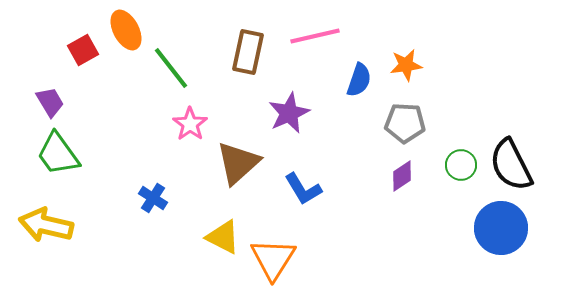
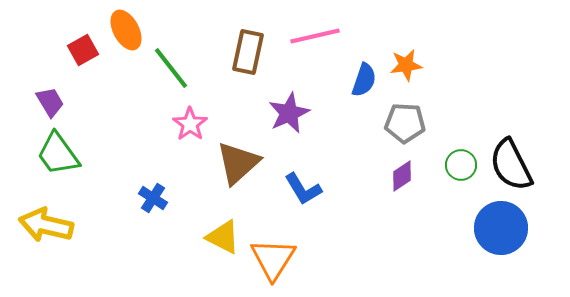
blue semicircle: moved 5 px right
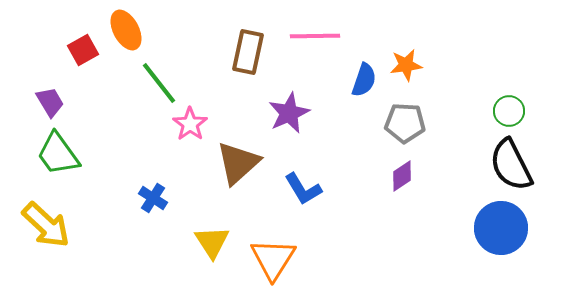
pink line: rotated 12 degrees clockwise
green line: moved 12 px left, 15 px down
green circle: moved 48 px right, 54 px up
yellow arrow: rotated 150 degrees counterclockwise
yellow triangle: moved 11 px left, 5 px down; rotated 30 degrees clockwise
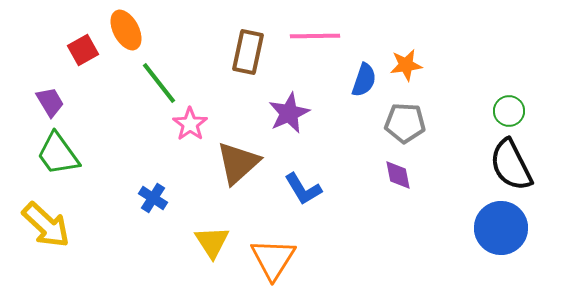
purple diamond: moved 4 px left, 1 px up; rotated 68 degrees counterclockwise
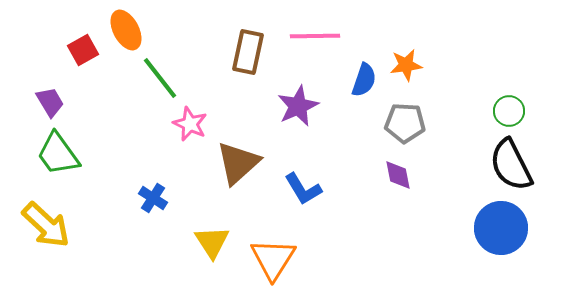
green line: moved 1 px right, 5 px up
purple star: moved 9 px right, 7 px up
pink star: rotated 12 degrees counterclockwise
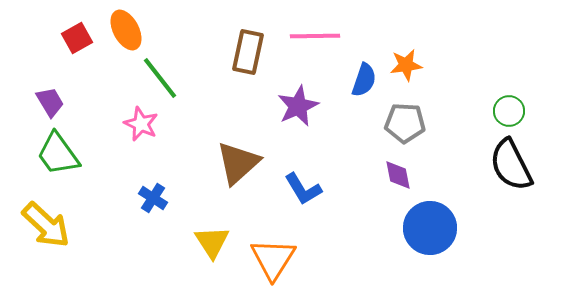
red square: moved 6 px left, 12 px up
pink star: moved 49 px left
blue circle: moved 71 px left
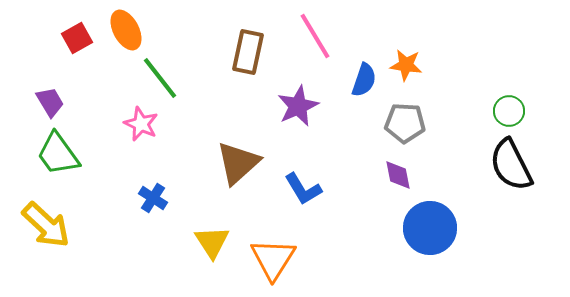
pink line: rotated 60 degrees clockwise
orange star: rotated 16 degrees clockwise
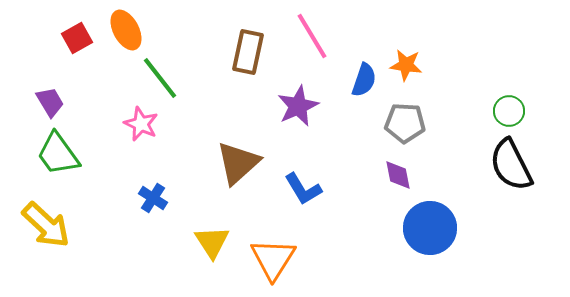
pink line: moved 3 px left
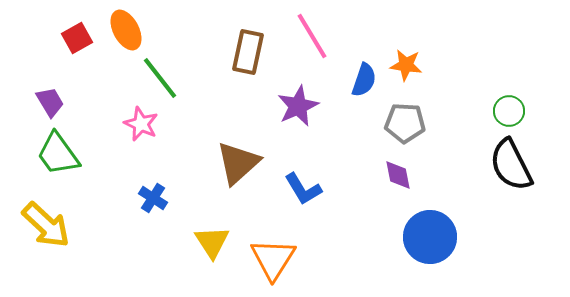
blue circle: moved 9 px down
